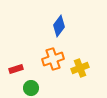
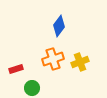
yellow cross: moved 6 px up
green circle: moved 1 px right
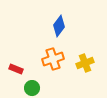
yellow cross: moved 5 px right, 1 px down
red rectangle: rotated 40 degrees clockwise
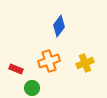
orange cross: moved 4 px left, 2 px down
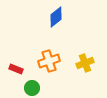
blue diamond: moved 3 px left, 9 px up; rotated 15 degrees clockwise
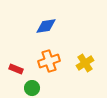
blue diamond: moved 10 px left, 9 px down; rotated 30 degrees clockwise
yellow cross: rotated 12 degrees counterclockwise
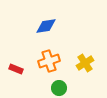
green circle: moved 27 px right
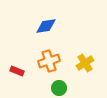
red rectangle: moved 1 px right, 2 px down
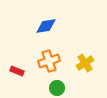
green circle: moved 2 px left
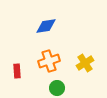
red rectangle: rotated 64 degrees clockwise
